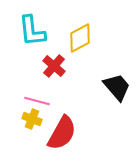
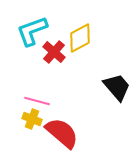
cyan L-shape: rotated 76 degrees clockwise
red cross: moved 14 px up
red semicircle: rotated 78 degrees counterclockwise
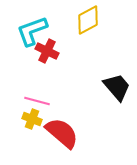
yellow diamond: moved 8 px right, 18 px up
red cross: moved 7 px left, 1 px up; rotated 15 degrees counterclockwise
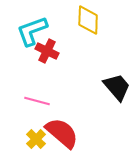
yellow diamond: rotated 60 degrees counterclockwise
yellow cross: moved 4 px right, 20 px down; rotated 24 degrees clockwise
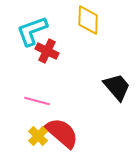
yellow cross: moved 2 px right, 3 px up
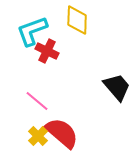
yellow diamond: moved 11 px left
pink line: rotated 25 degrees clockwise
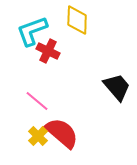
red cross: moved 1 px right
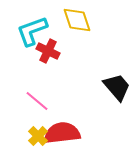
yellow diamond: rotated 20 degrees counterclockwise
red semicircle: rotated 48 degrees counterclockwise
